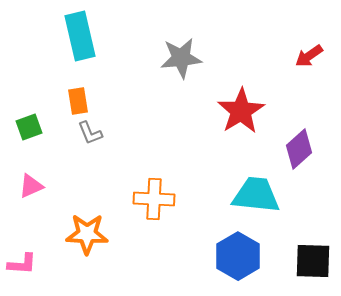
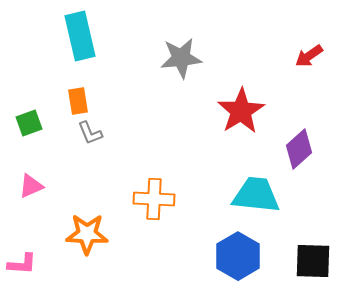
green square: moved 4 px up
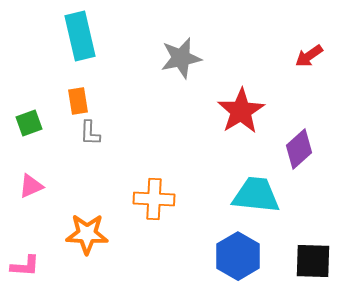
gray star: rotated 6 degrees counterclockwise
gray L-shape: rotated 24 degrees clockwise
pink L-shape: moved 3 px right, 2 px down
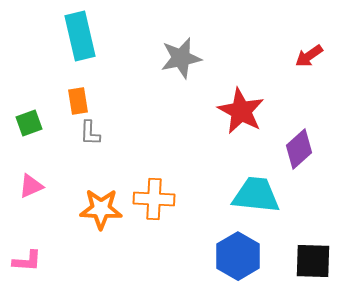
red star: rotated 12 degrees counterclockwise
orange star: moved 14 px right, 25 px up
pink L-shape: moved 2 px right, 5 px up
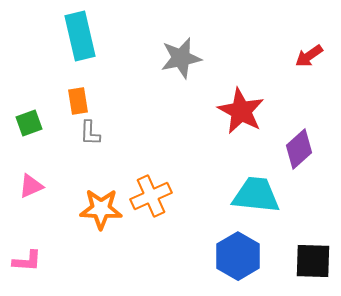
orange cross: moved 3 px left, 3 px up; rotated 27 degrees counterclockwise
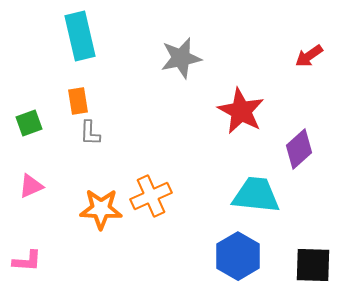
black square: moved 4 px down
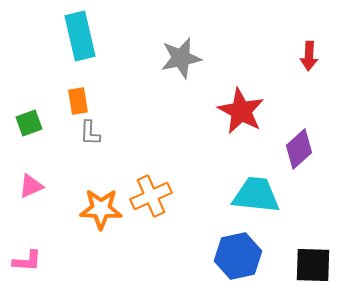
red arrow: rotated 52 degrees counterclockwise
blue hexagon: rotated 18 degrees clockwise
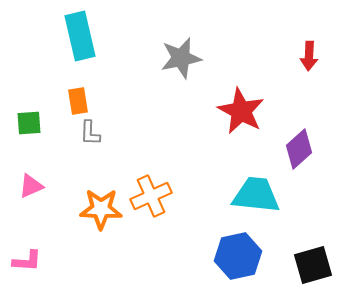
green square: rotated 16 degrees clockwise
black square: rotated 18 degrees counterclockwise
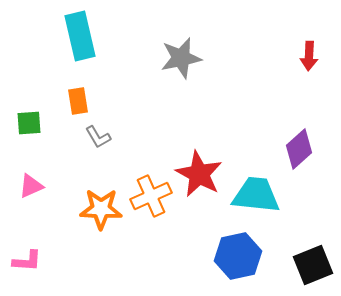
red star: moved 42 px left, 63 px down
gray L-shape: moved 8 px right, 4 px down; rotated 32 degrees counterclockwise
black square: rotated 6 degrees counterclockwise
